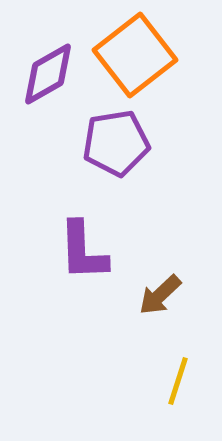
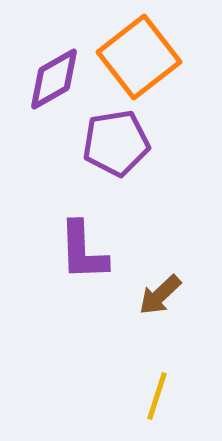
orange square: moved 4 px right, 2 px down
purple diamond: moved 6 px right, 5 px down
yellow line: moved 21 px left, 15 px down
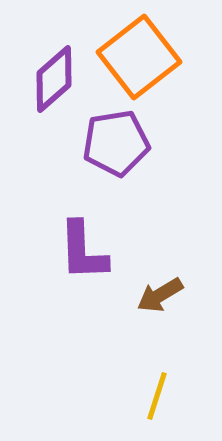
purple diamond: rotated 12 degrees counterclockwise
brown arrow: rotated 12 degrees clockwise
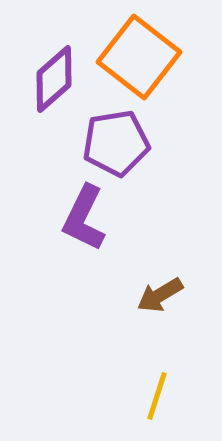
orange square: rotated 14 degrees counterclockwise
purple L-shape: moved 1 px right, 33 px up; rotated 28 degrees clockwise
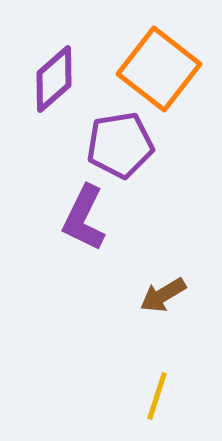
orange square: moved 20 px right, 12 px down
purple pentagon: moved 4 px right, 2 px down
brown arrow: moved 3 px right
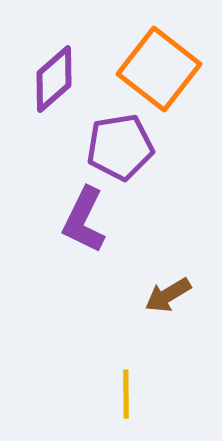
purple pentagon: moved 2 px down
purple L-shape: moved 2 px down
brown arrow: moved 5 px right
yellow line: moved 31 px left, 2 px up; rotated 18 degrees counterclockwise
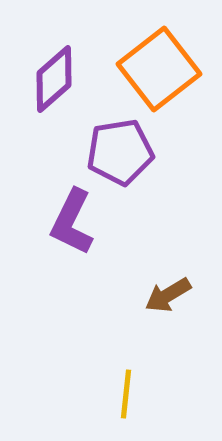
orange square: rotated 14 degrees clockwise
purple pentagon: moved 5 px down
purple L-shape: moved 12 px left, 2 px down
yellow line: rotated 6 degrees clockwise
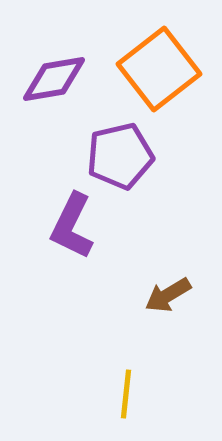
purple diamond: rotated 32 degrees clockwise
purple pentagon: moved 4 px down; rotated 4 degrees counterclockwise
purple L-shape: moved 4 px down
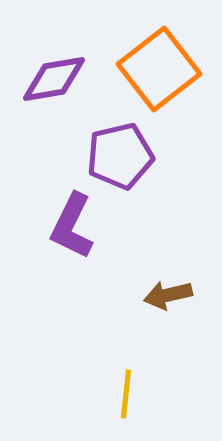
brown arrow: rotated 18 degrees clockwise
